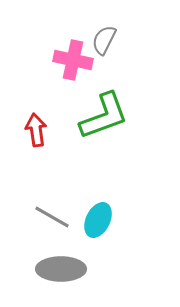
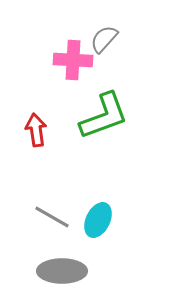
gray semicircle: moved 1 px up; rotated 16 degrees clockwise
pink cross: rotated 9 degrees counterclockwise
gray ellipse: moved 1 px right, 2 px down
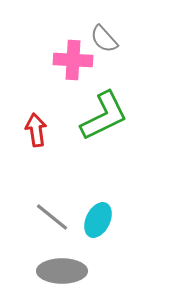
gray semicircle: rotated 84 degrees counterclockwise
green L-shape: rotated 6 degrees counterclockwise
gray line: rotated 9 degrees clockwise
